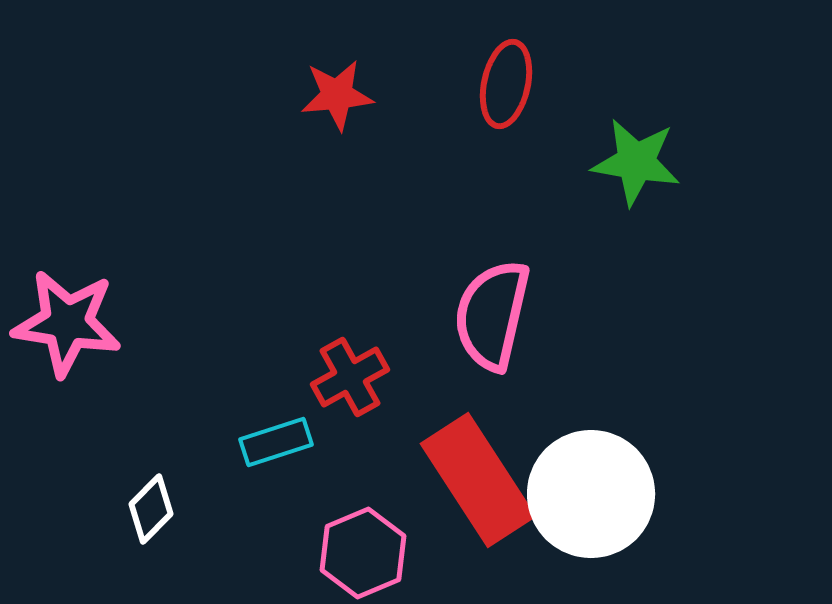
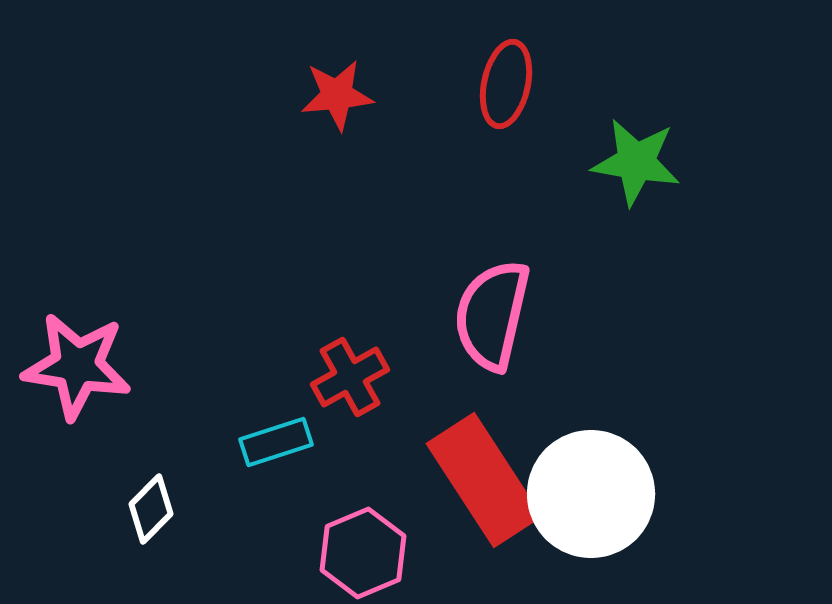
pink star: moved 10 px right, 43 px down
red rectangle: moved 6 px right
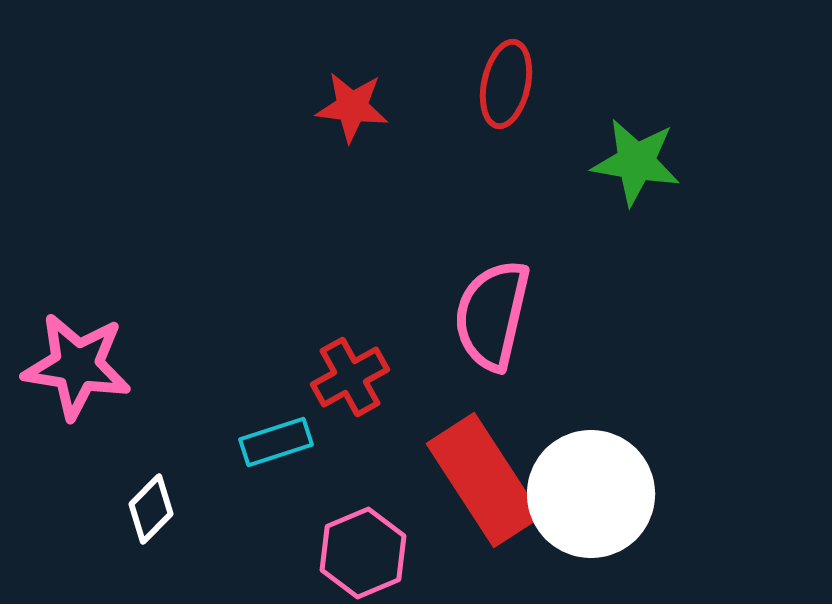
red star: moved 15 px right, 12 px down; rotated 12 degrees clockwise
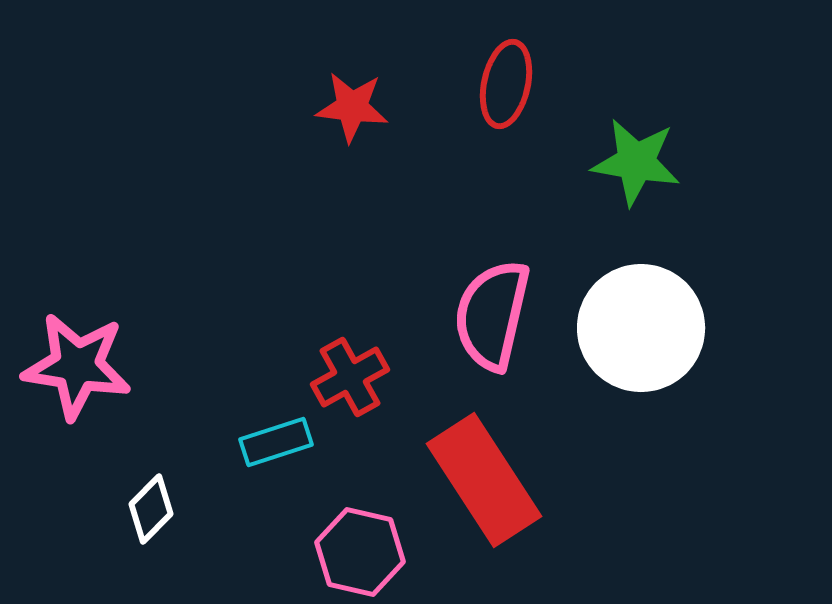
white circle: moved 50 px right, 166 px up
pink hexagon: moved 3 px left, 1 px up; rotated 24 degrees counterclockwise
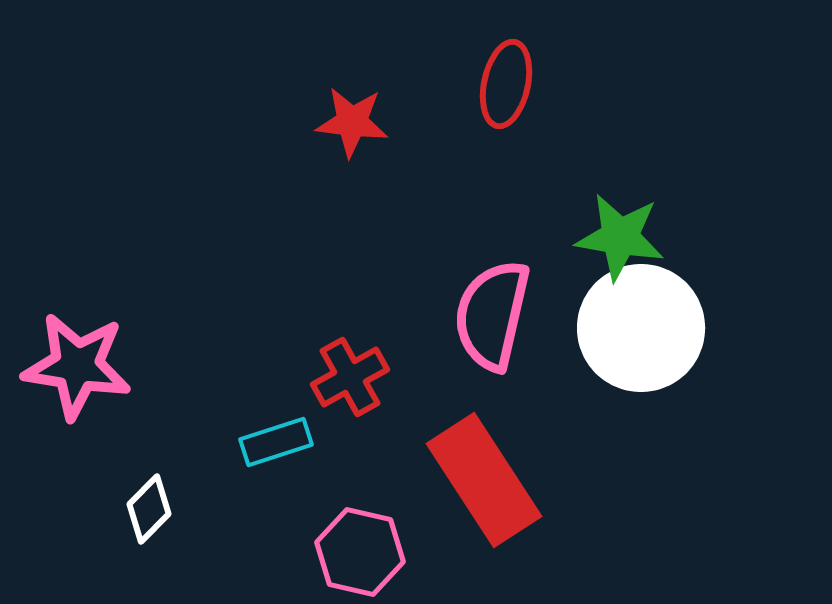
red star: moved 15 px down
green star: moved 16 px left, 75 px down
white diamond: moved 2 px left
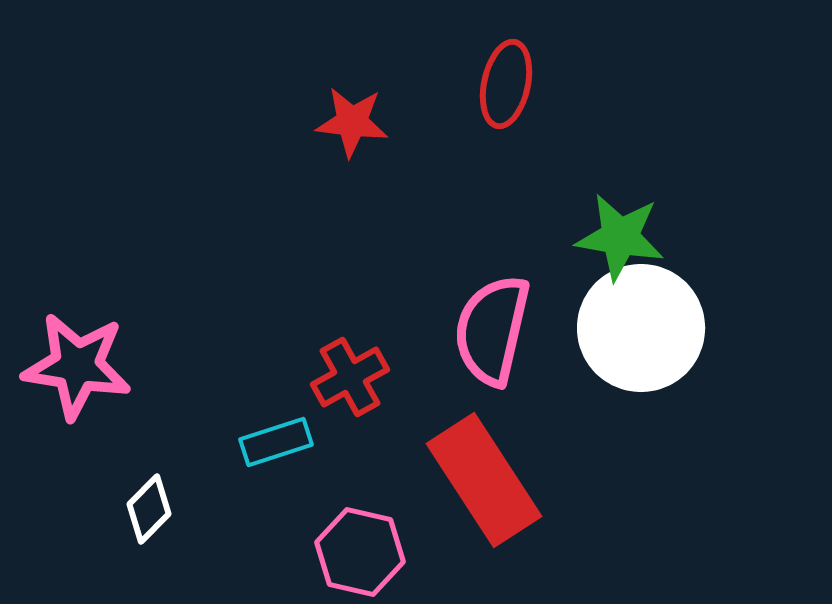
pink semicircle: moved 15 px down
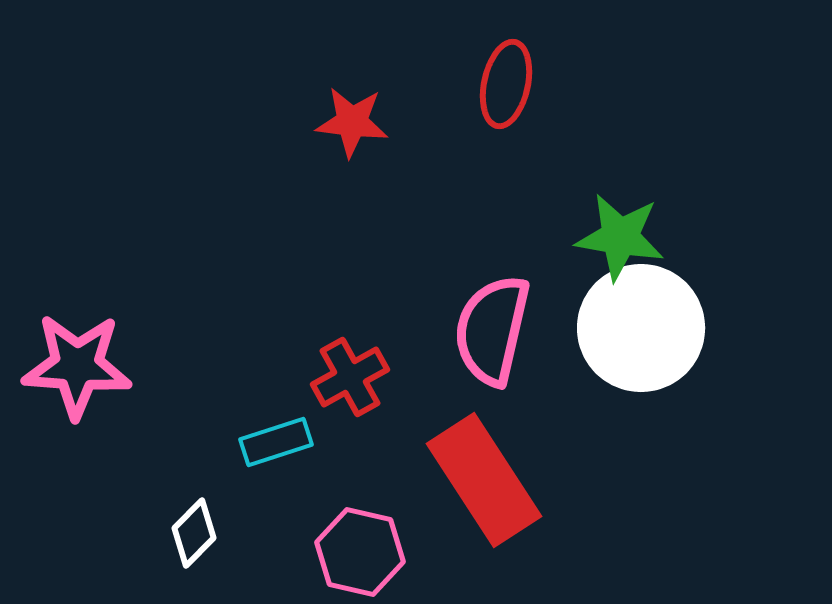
pink star: rotated 5 degrees counterclockwise
white diamond: moved 45 px right, 24 px down
